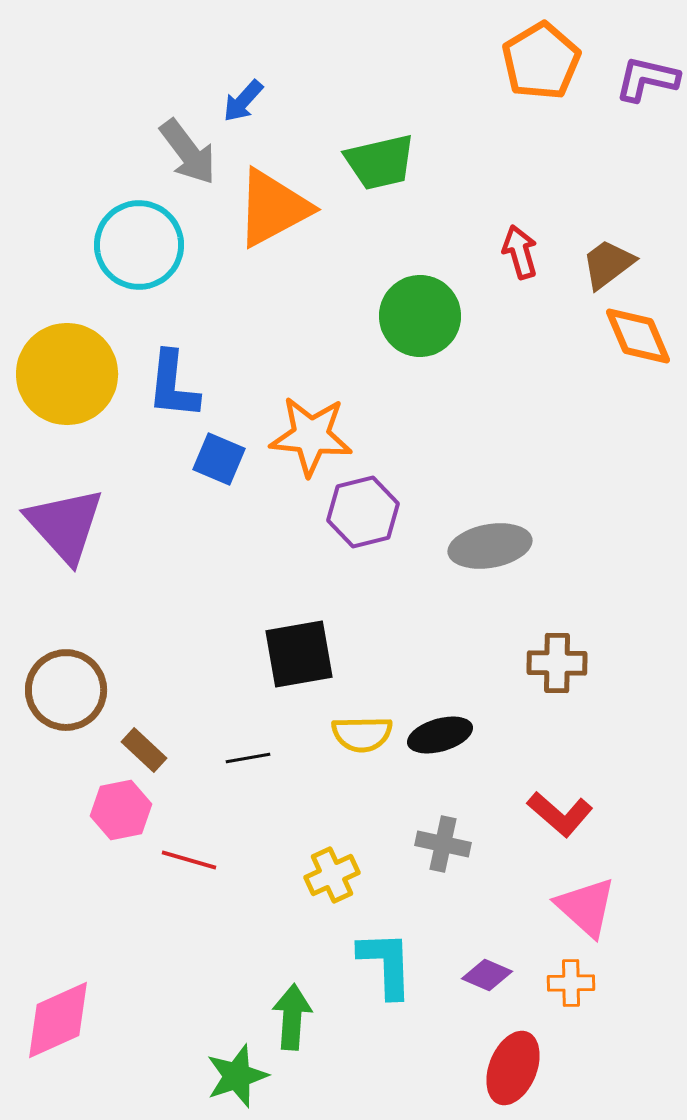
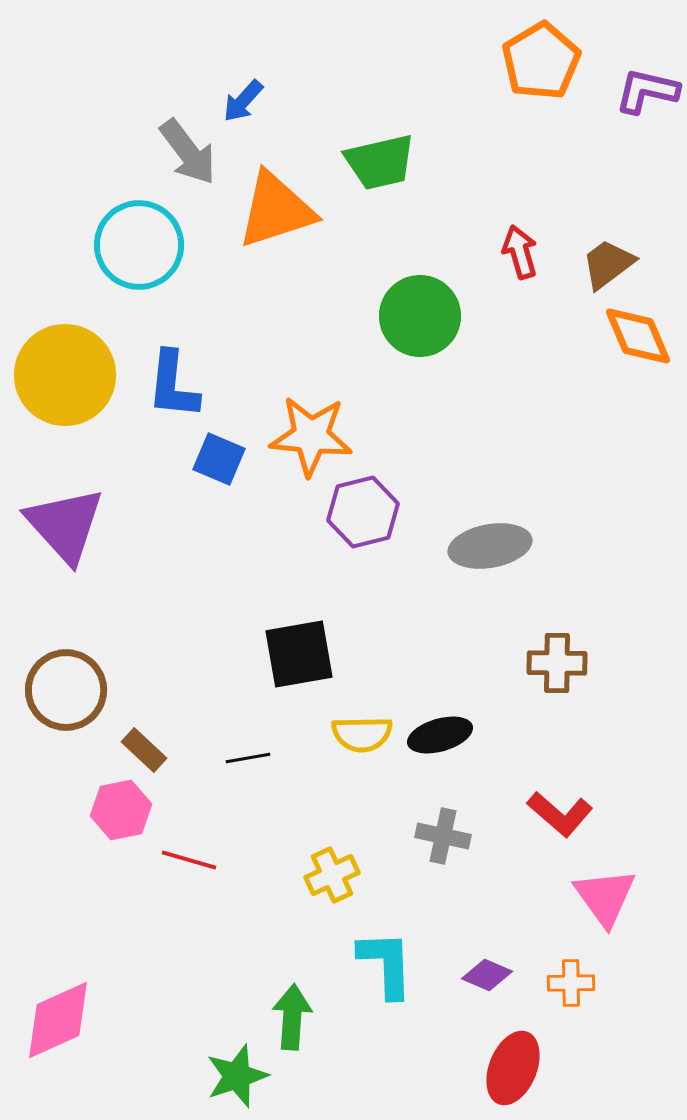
purple L-shape: moved 12 px down
orange triangle: moved 3 px right, 2 px down; rotated 10 degrees clockwise
yellow circle: moved 2 px left, 1 px down
gray cross: moved 8 px up
pink triangle: moved 19 px right, 10 px up; rotated 12 degrees clockwise
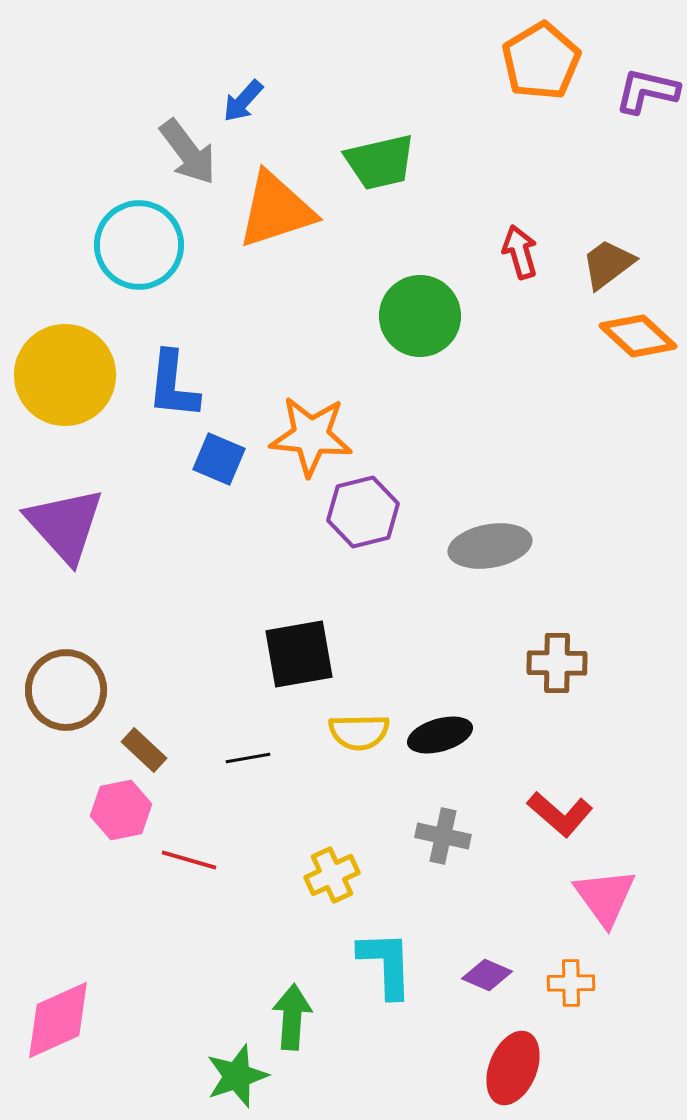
orange diamond: rotated 24 degrees counterclockwise
yellow semicircle: moved 3 px left, 2 px up
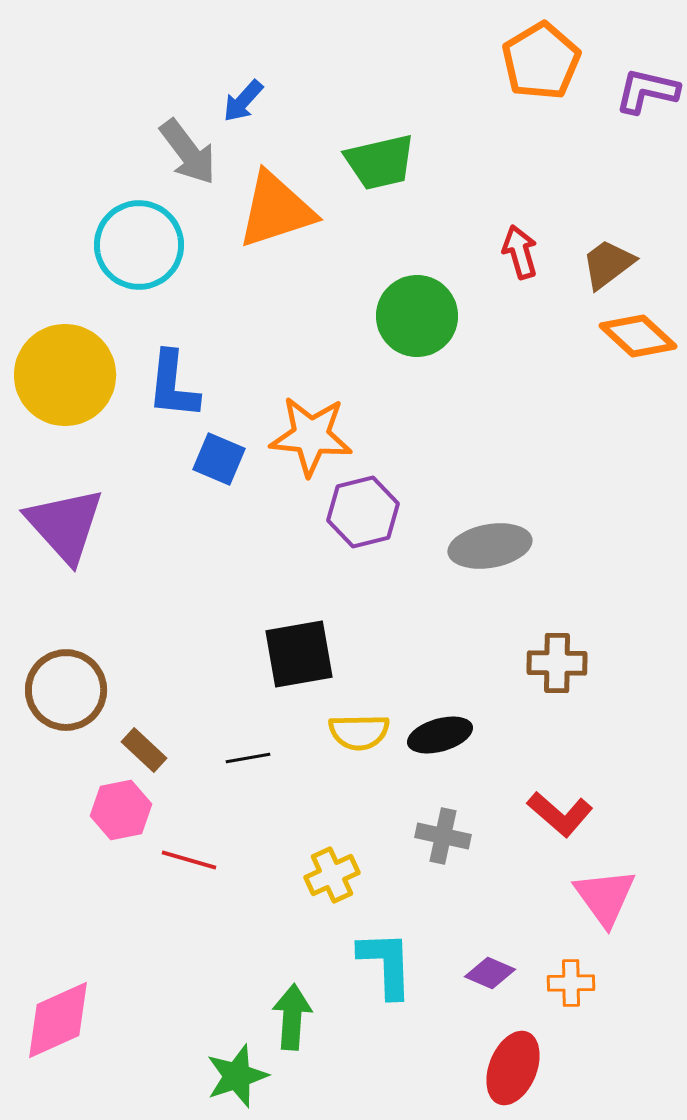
green circle: moved 3 px left
purple diamond: moved 3 px right, 2 px up
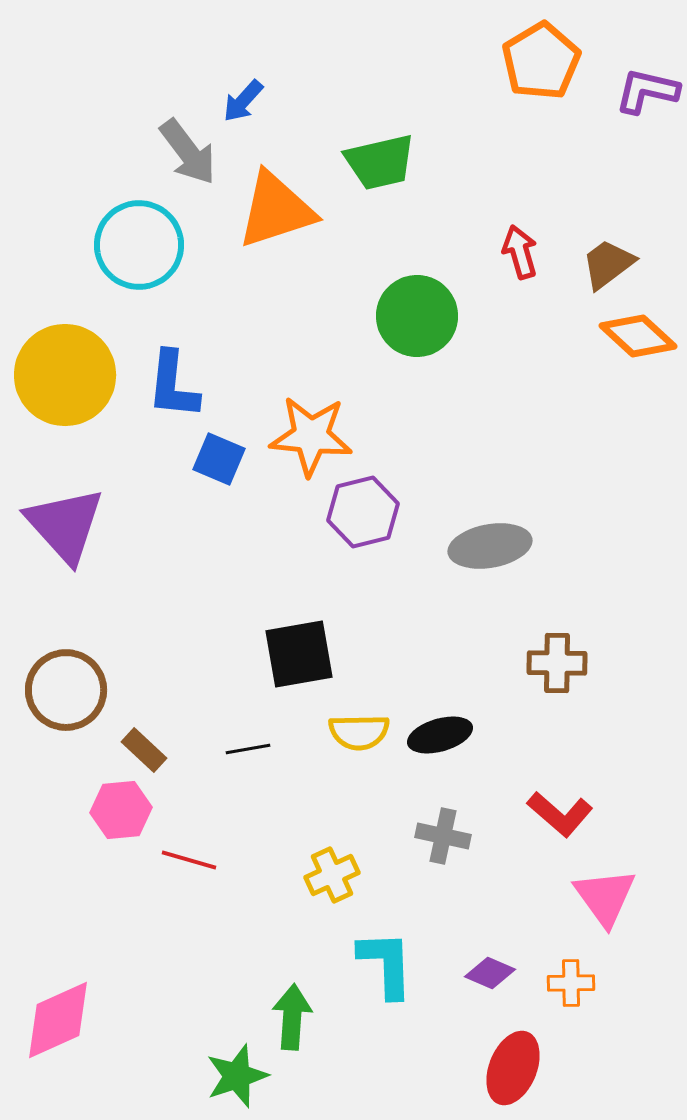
black line: moved 9 px up
pink hexagon: rotated 6 degrees clockwise
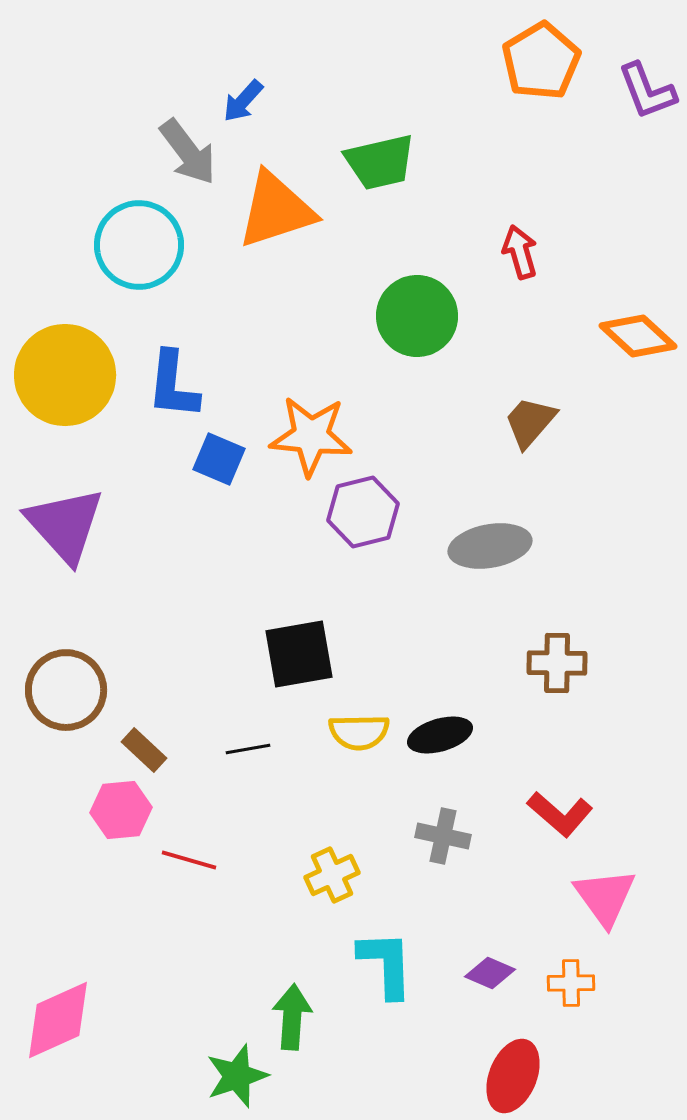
purple L-shape: rotated 124 degrees counterclockwise
brown trapezoid: moved 78 px left, 158 px down; rotated 12 degrees counterclockwise
red ellipse: moved 8 px down
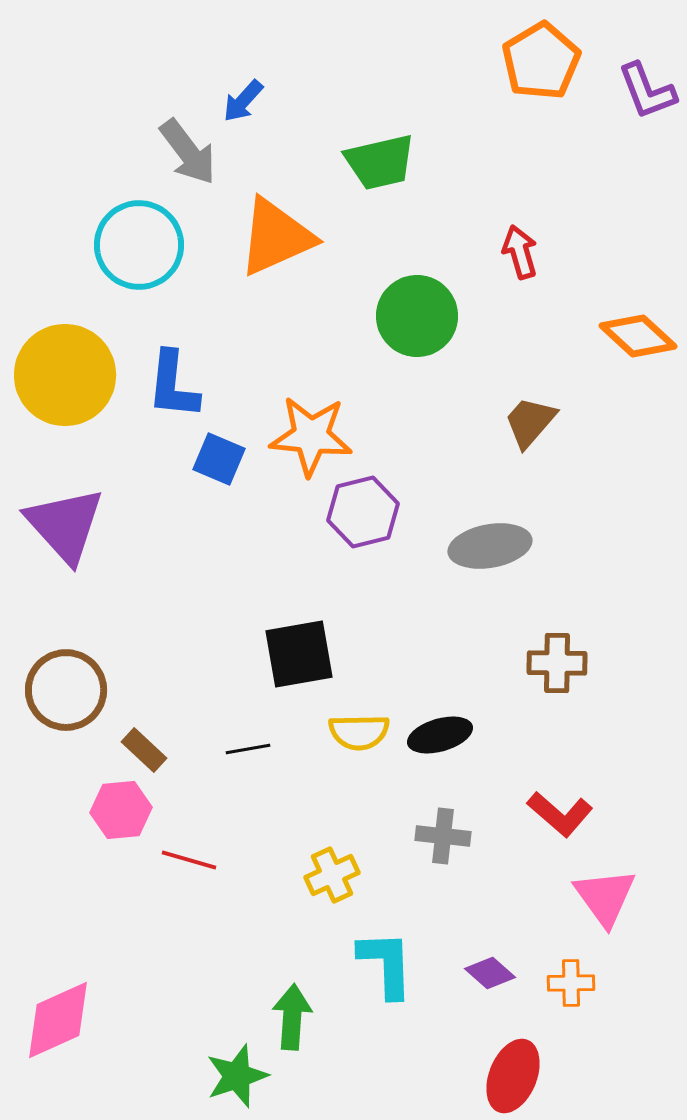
orange triangle: moved 27 px down; rotated 6 degrees counterclockwise
gray cross: rotated 6 degrees counterclockwise
purple diamond: rotated 18 degrees clockwise
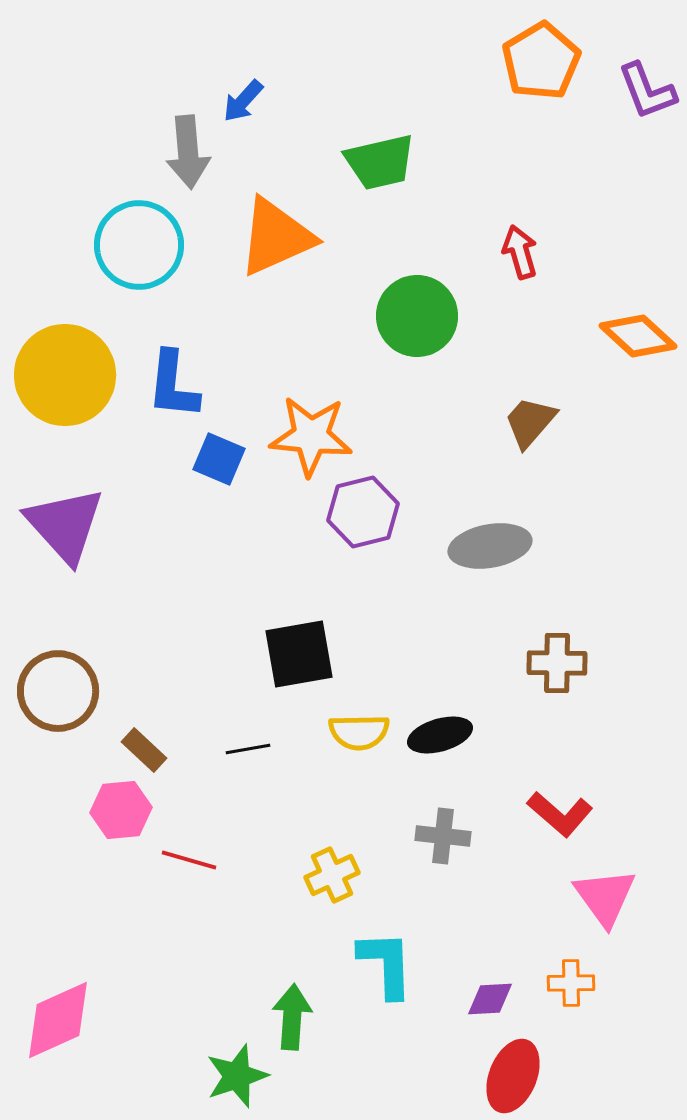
gray arrow: rotated 32 degrees clockwise
brown circle: moved 8 px left, 1 px down
purple diamond: moved 26 px down; rotated 45 degrees counterclockwise
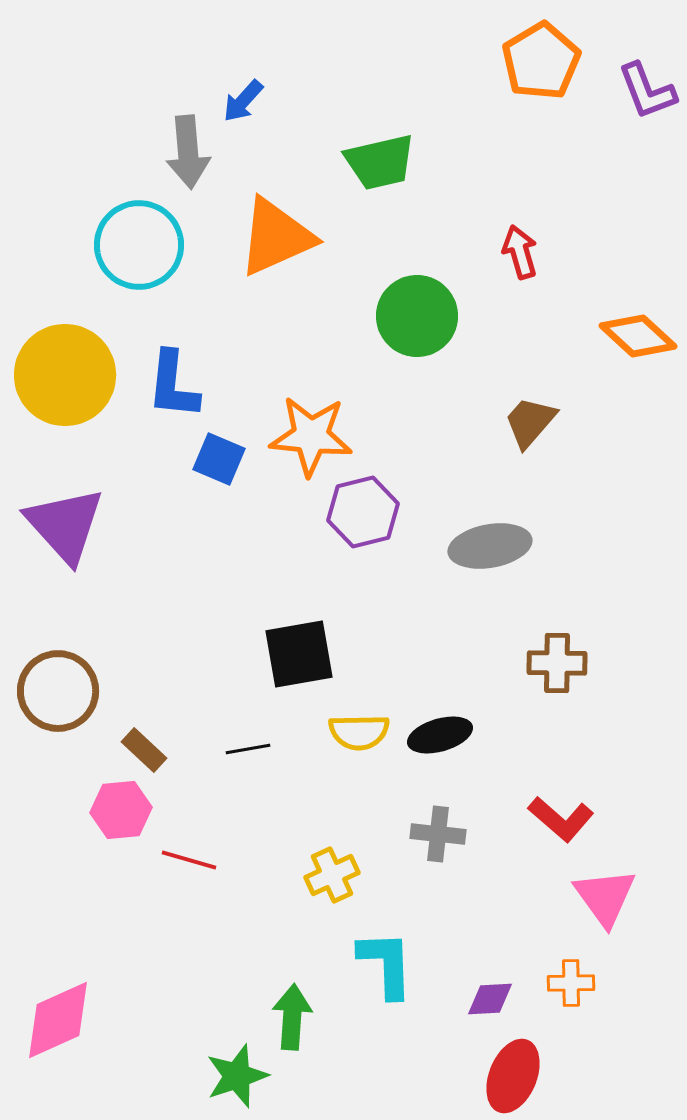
red L-shape: moved 1 px right, 5 px down
gray cross: moved 5 px left, 2 px up
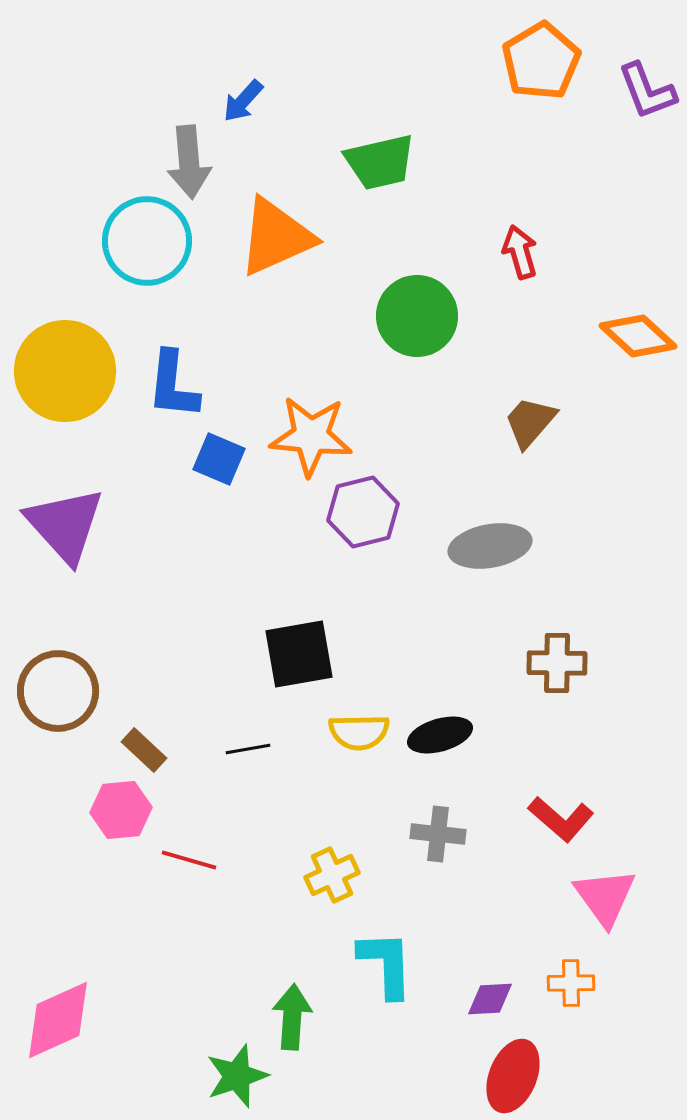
gray arrow: moved 1 px right, 10 px down
cyan circle: moved 8 px right, 4 px up
yellow circle: moved 4 px up
